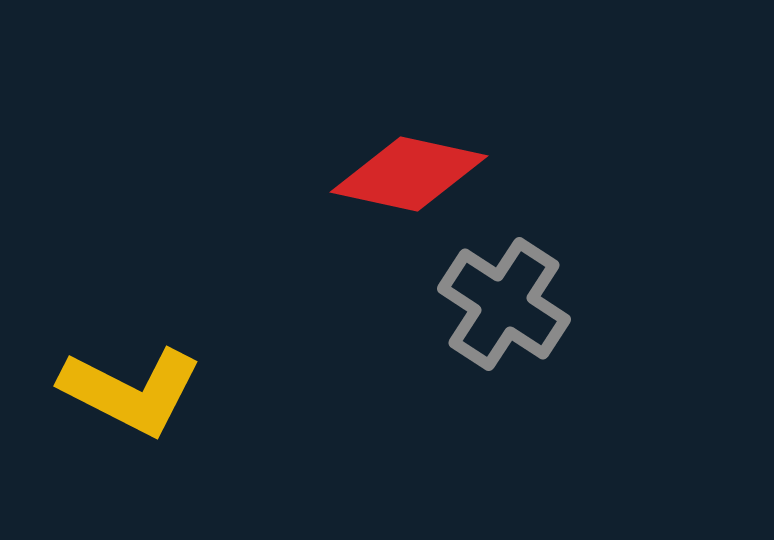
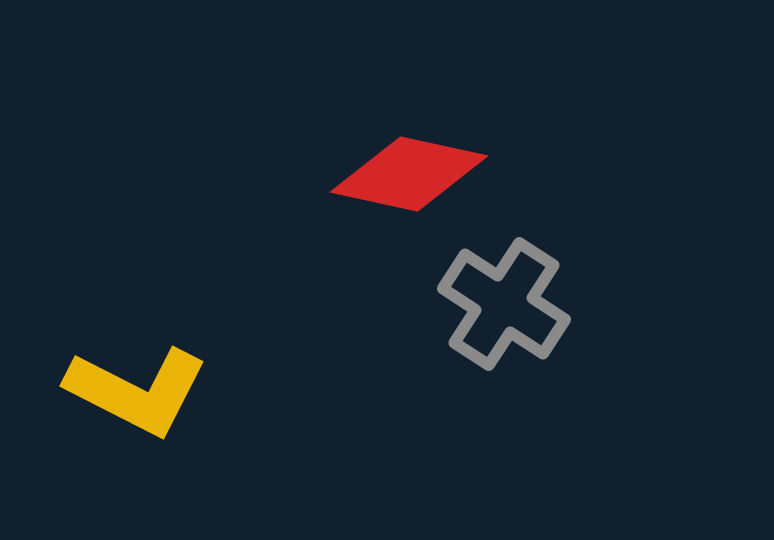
yellow L-shape: moved 6 px right
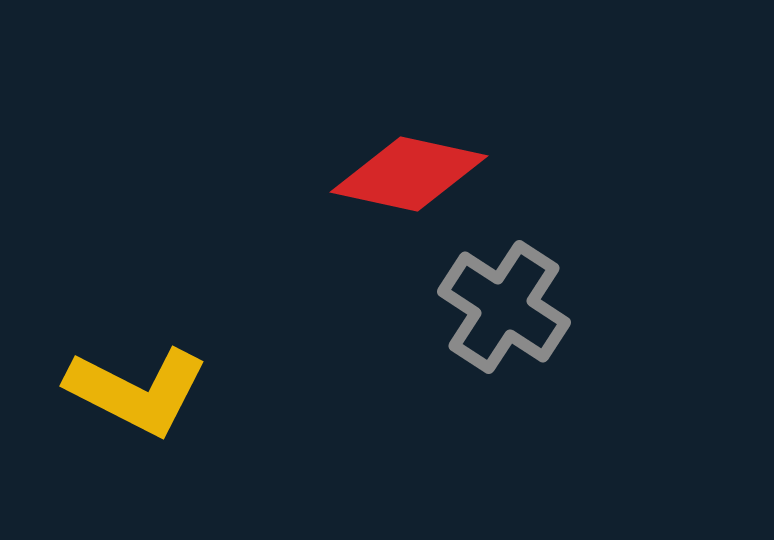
gray cross: moved 3 px down
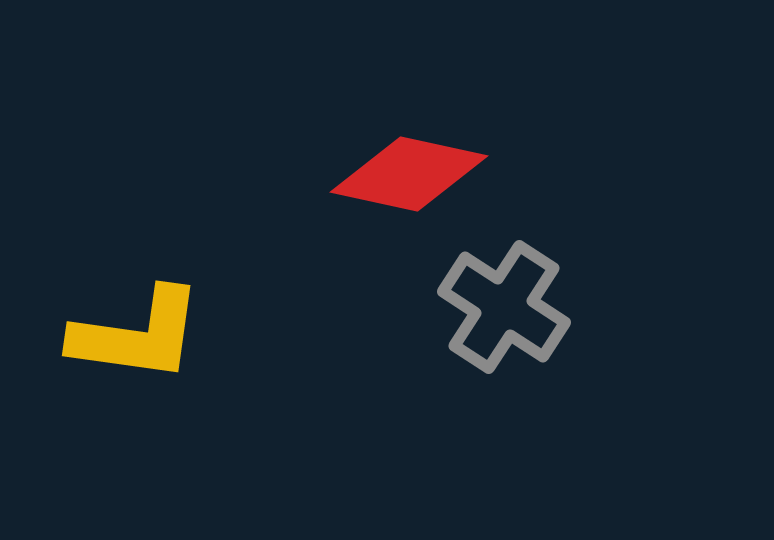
yellow L-shape: moved 56 px up; rotated 19 degrees counterclockwise
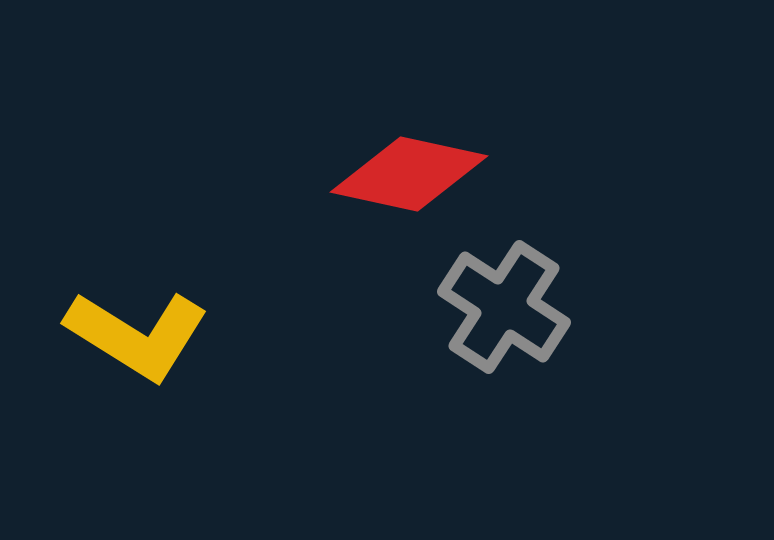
yellow L-shape: rotated 24 degrees clockwise
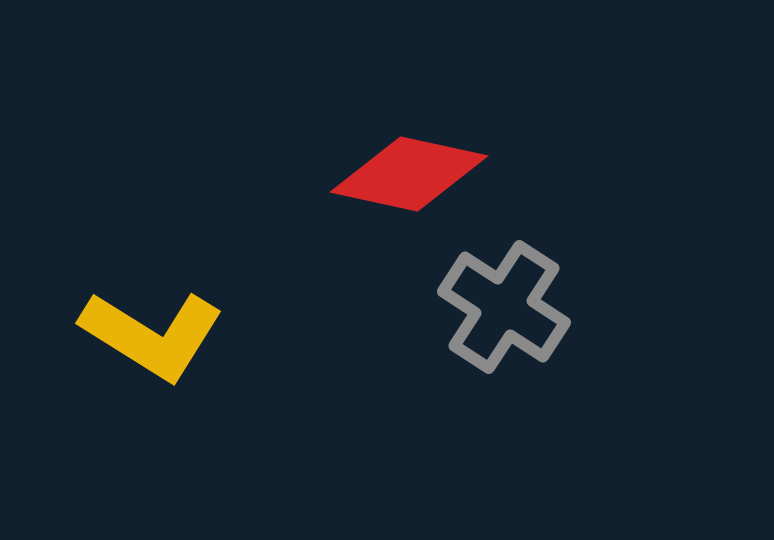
yellow L-shape: moved 15 px right
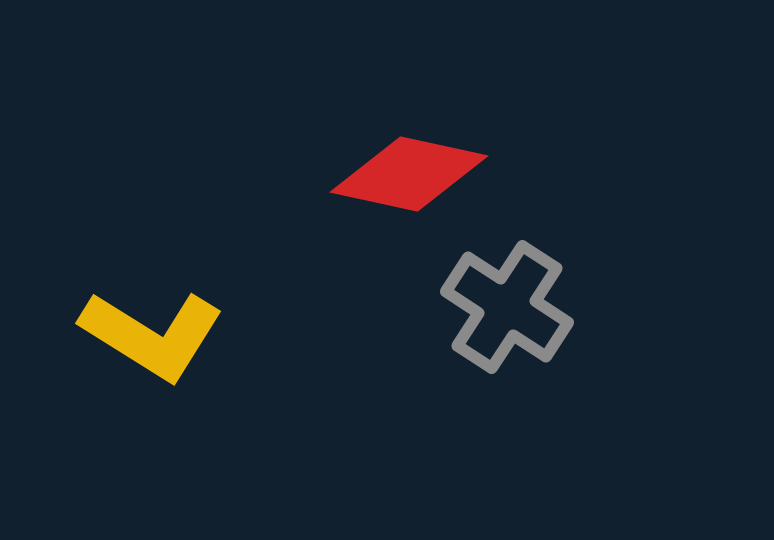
gray cross: moved 3 px right
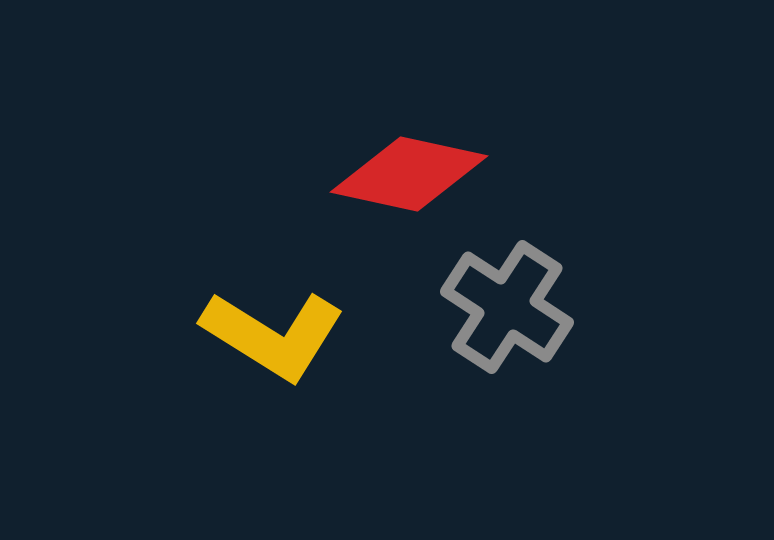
yellow L-shape: moved 121 px right
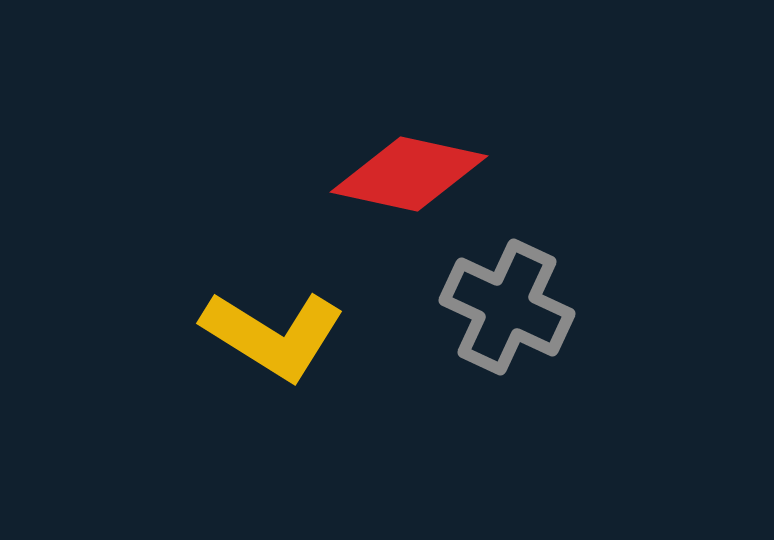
gray cross: rotated 8 degrees counterclockwise
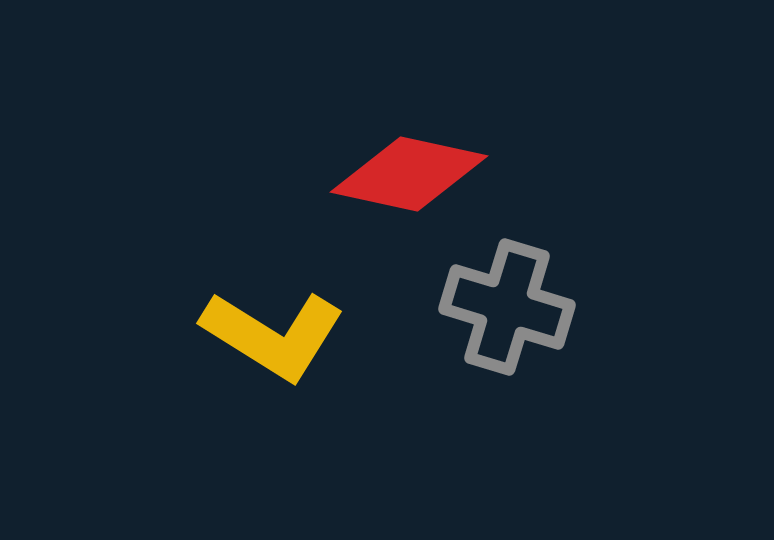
gray cross: rotated 8 degrees counterclockwise
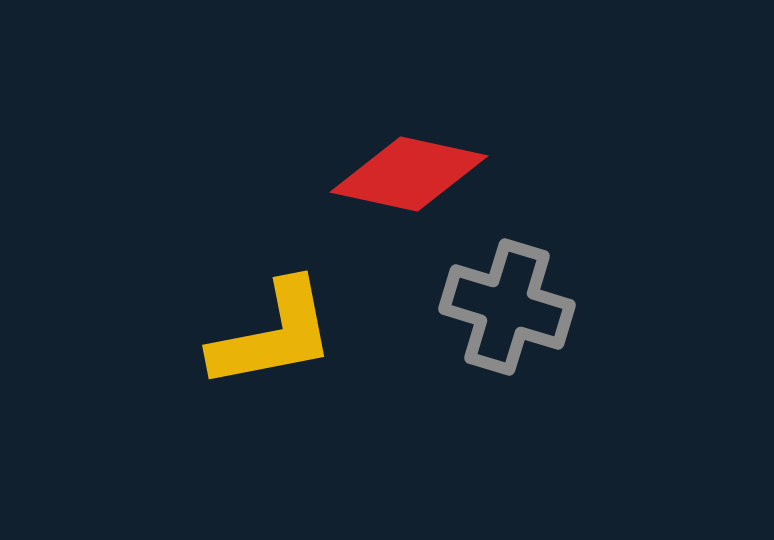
yellow L-shape: rotated 43 degrees counterclockwise
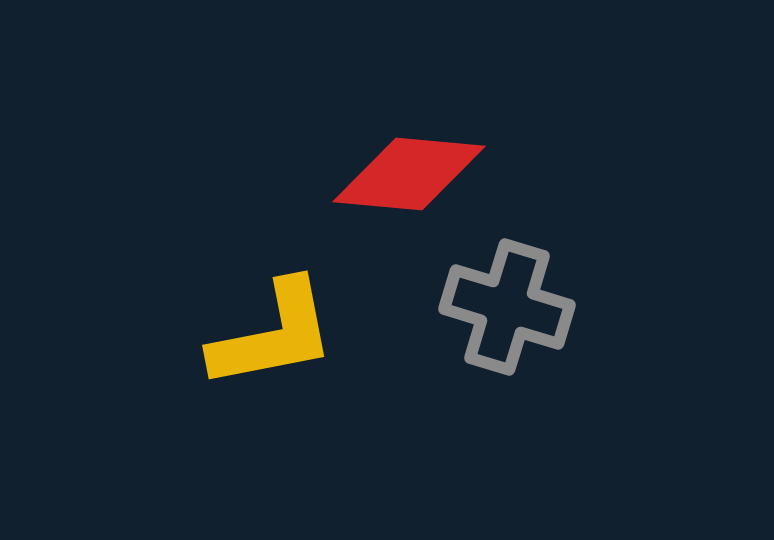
red diamond: rotated 7 degrees counterclockwise
